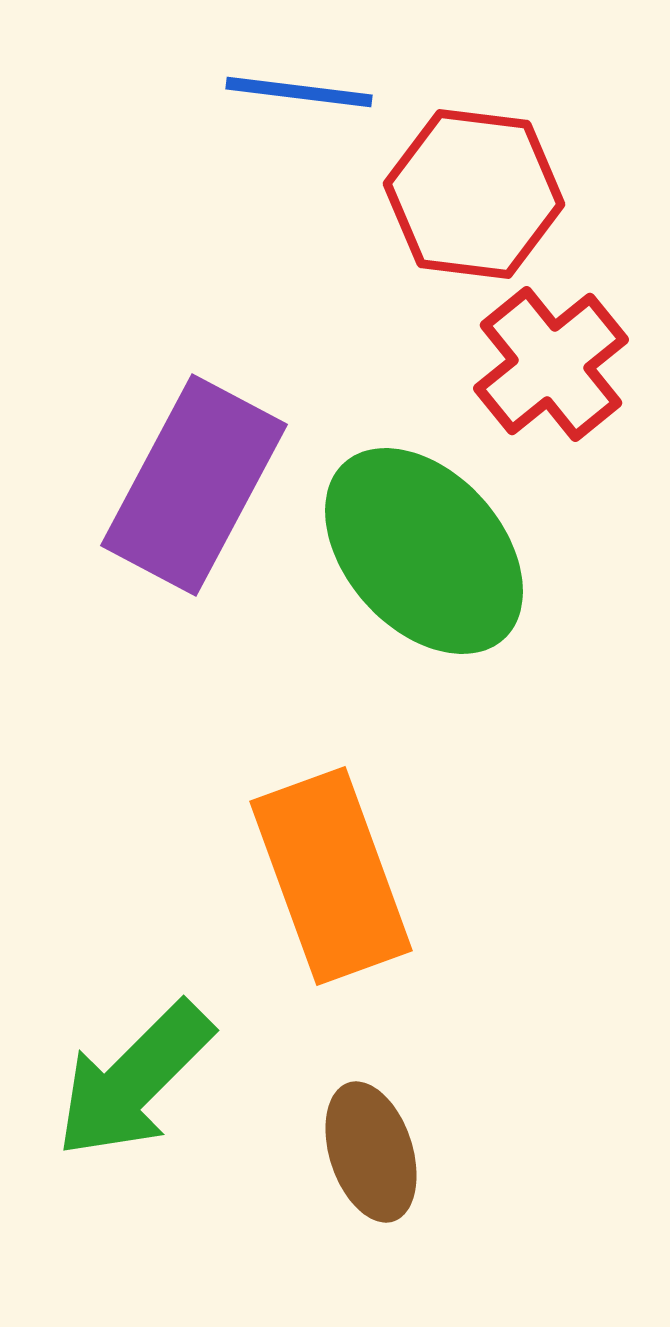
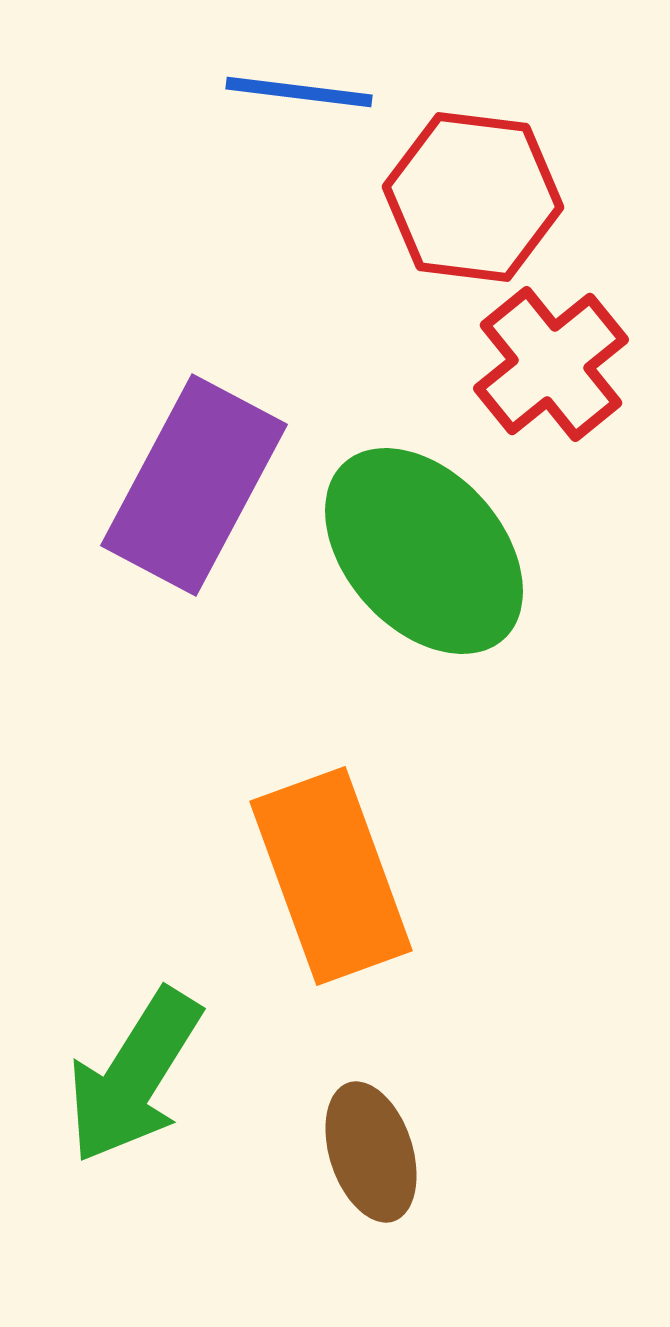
red hexagon: moved 1 px left, 3 px down
green arrow: moved 4 px up; rotated 13 degrees counterclockwise
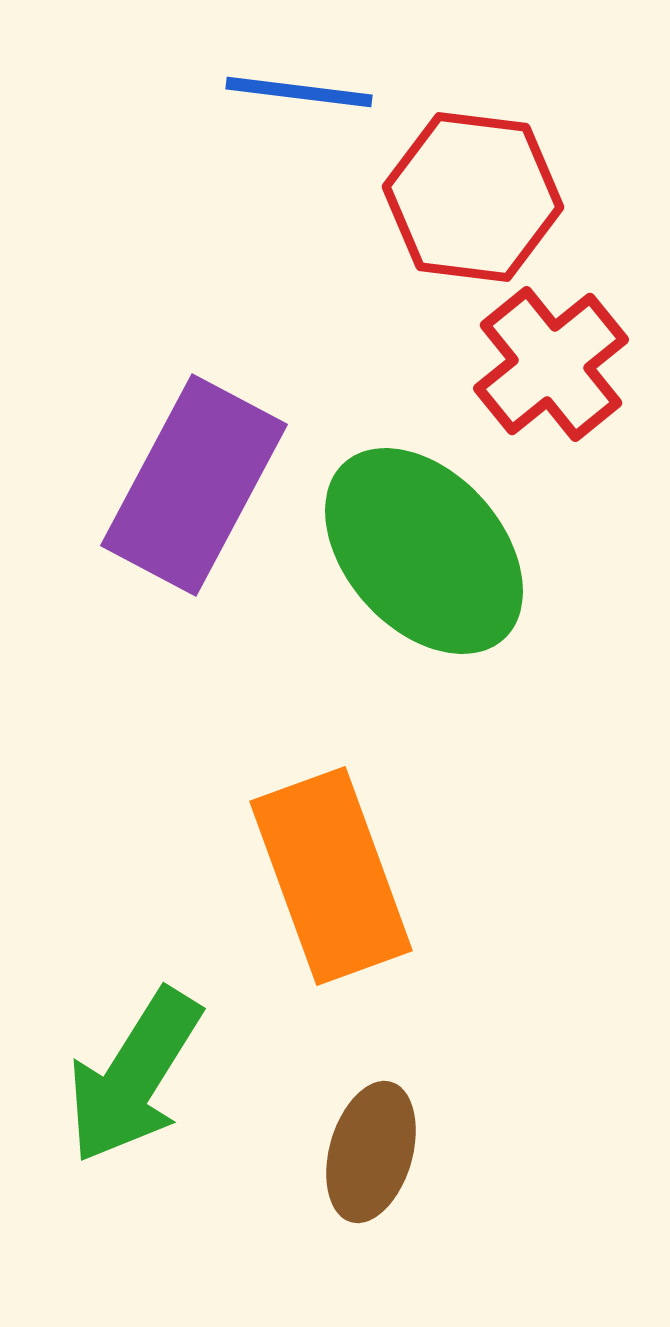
brown ellipse: rotated 34 degrees clockwise
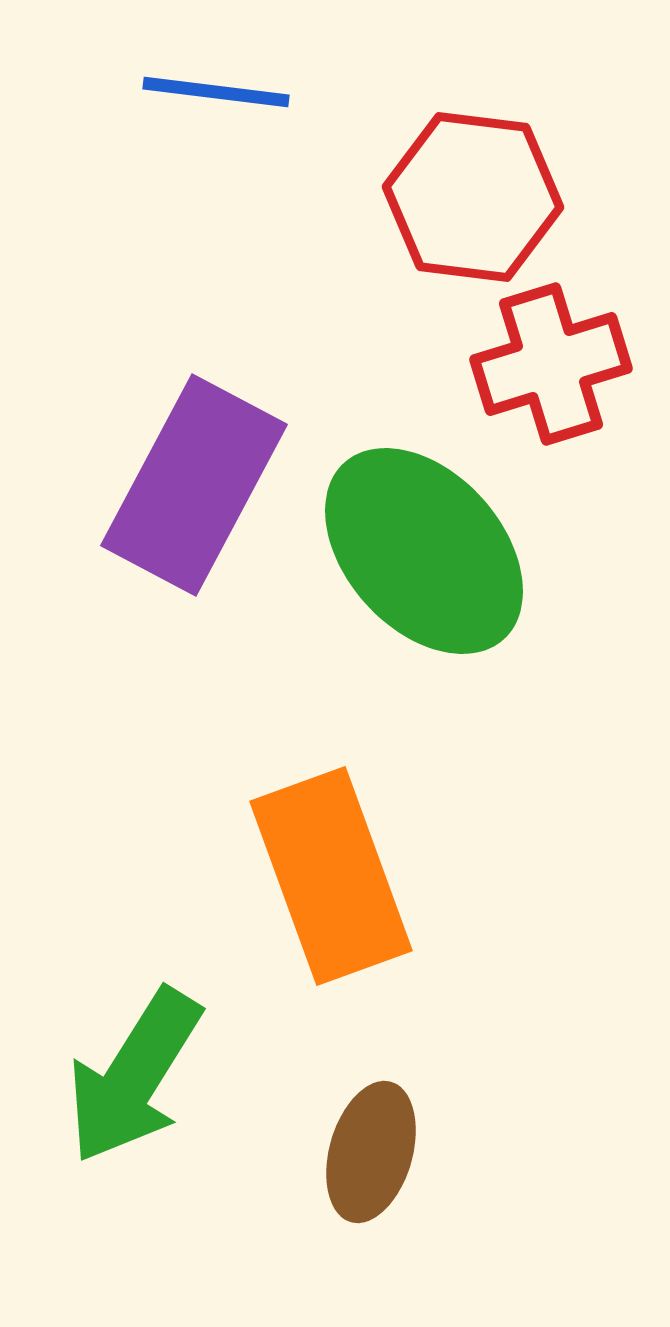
blue line: moved 83 px left
red cross: rotated 22 degrees clockwise
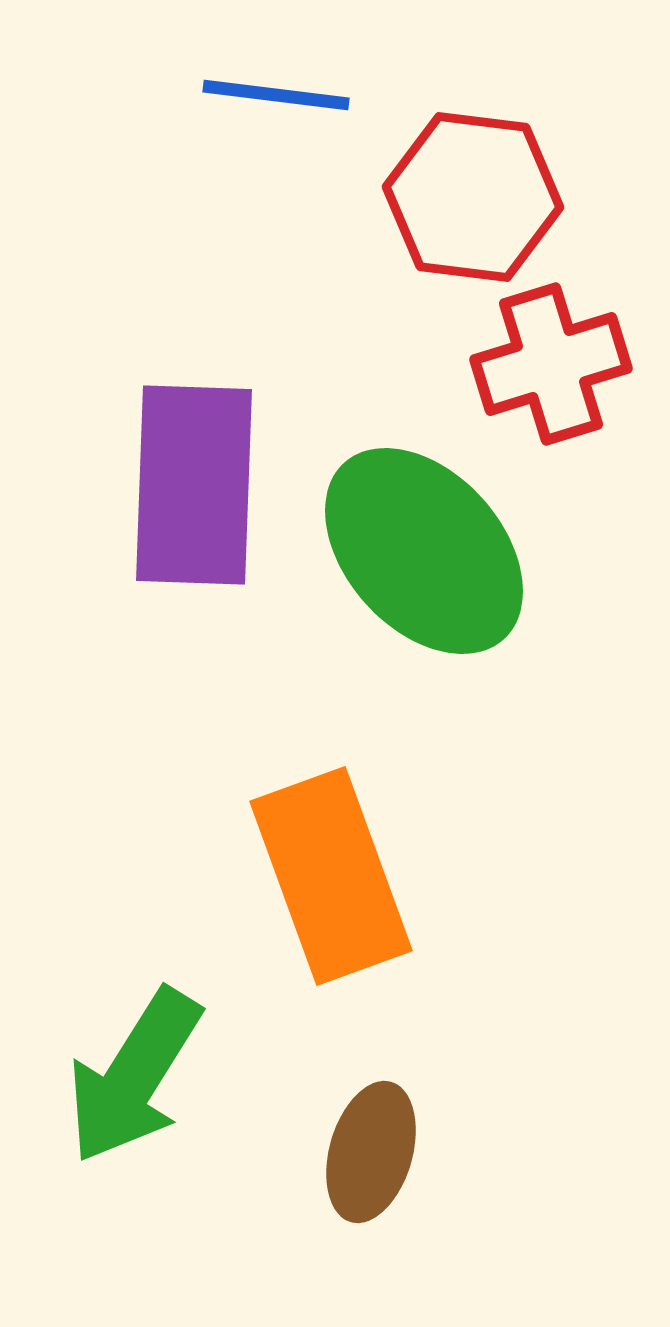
blue line: moved 60 px right, 3 px down
purple rectangle: rotated 26 degrees counterclockwise
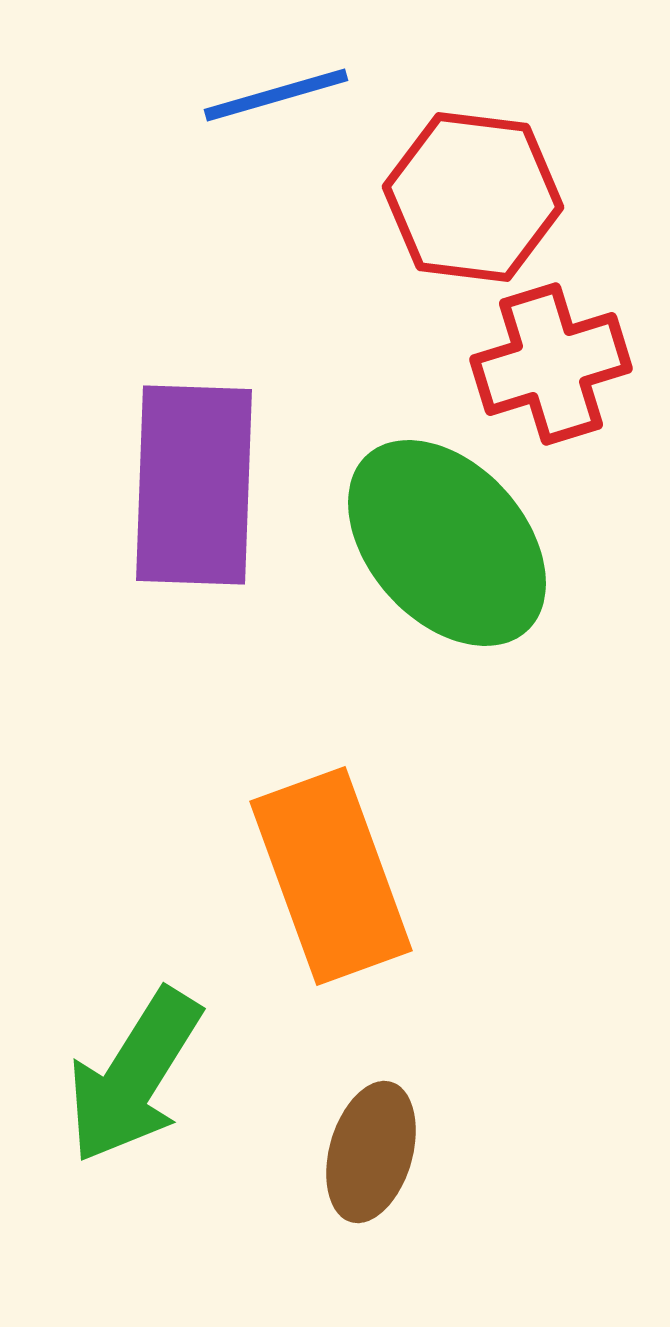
blue line: rotated 23 degrees counterclockwise
green ellipse: moved 23 px right, 8 px up
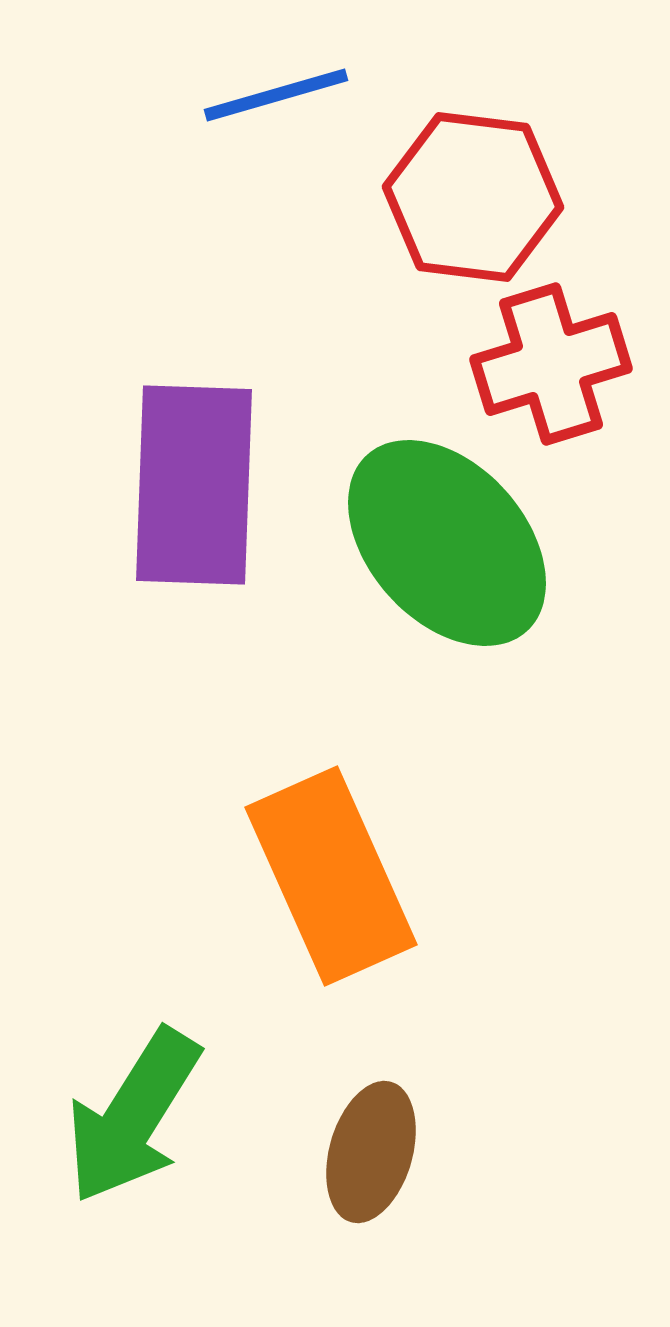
orange rectangle: rotated 4 degrees counterclockwise
green arrow: moved 1 px left, 40 px down
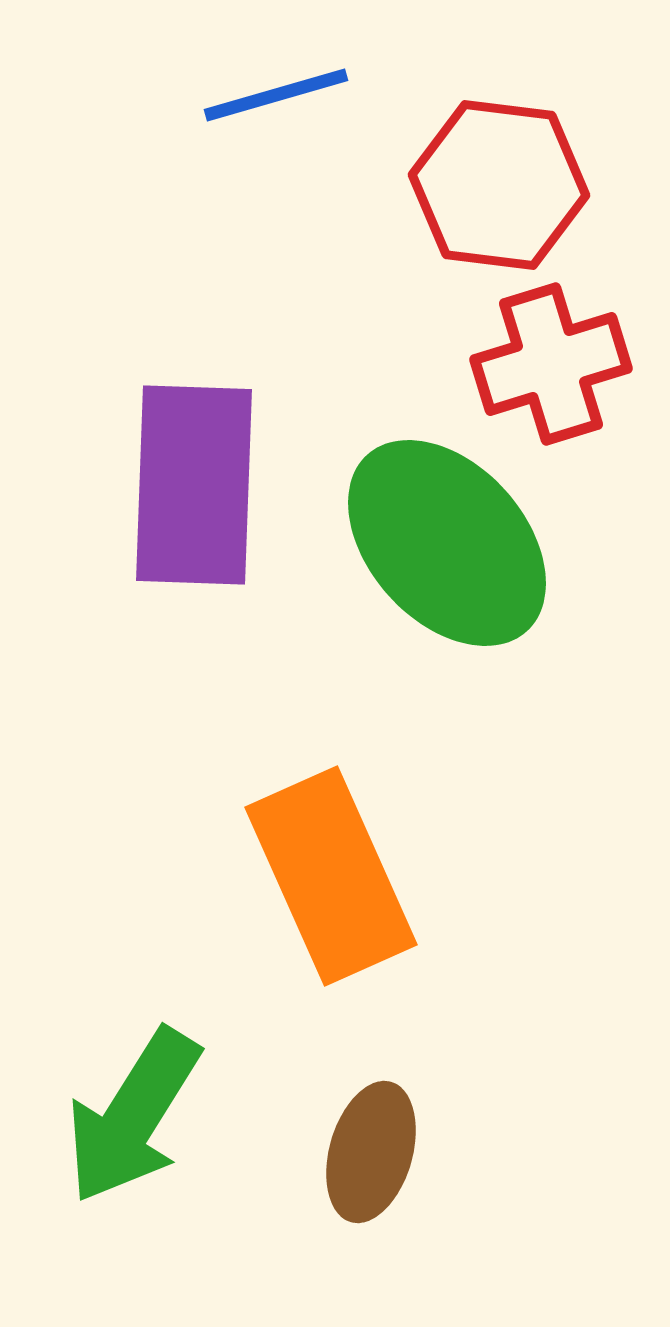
red hexagon: moved 26 px right, 12 px up
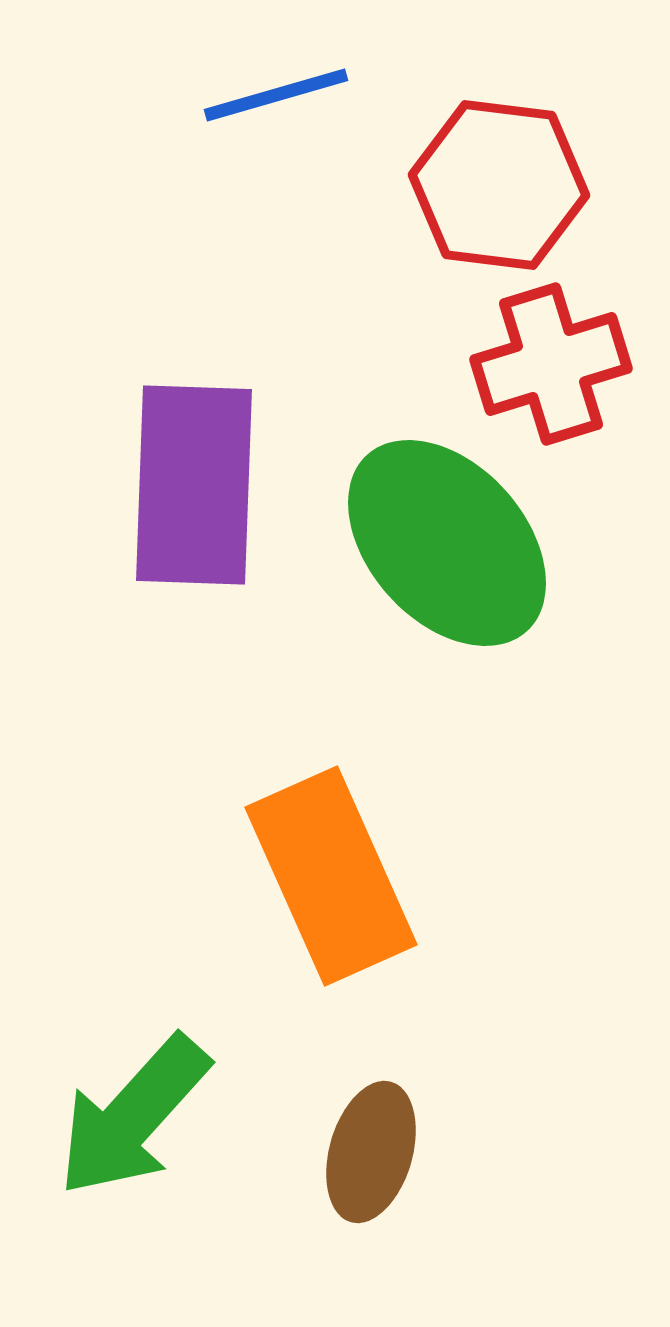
green arrow: rotated 10 degrees clockwise
